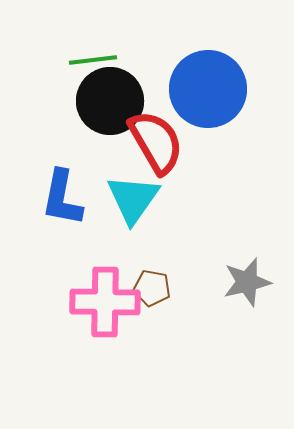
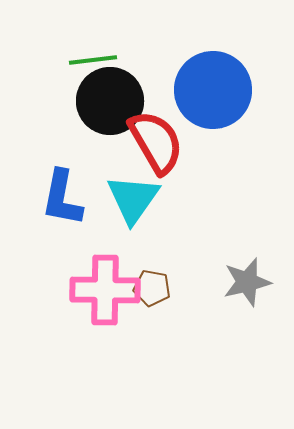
blue circle: moved 5 px right, 1 px down
pink cross: moved 12 px up
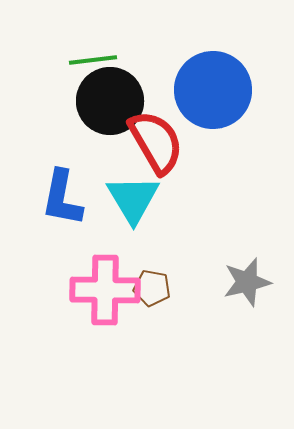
cyan triangle: rotated 6 degrees counterclockwise
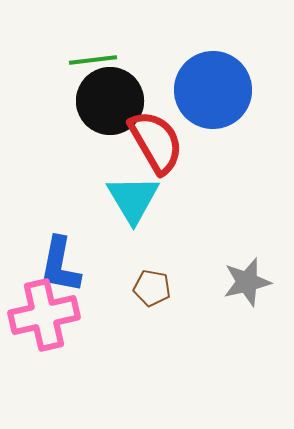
blue L-shape: moved 2 px left, 67 px down
pink cross: moved 61 px left, 25 px down; rotated 14 degrees counterclockwise
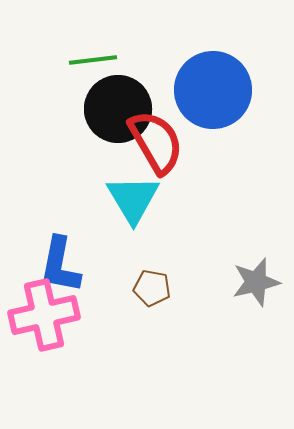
black circle: moved 8 px right, 8 px down
gray star: moved 9 px right
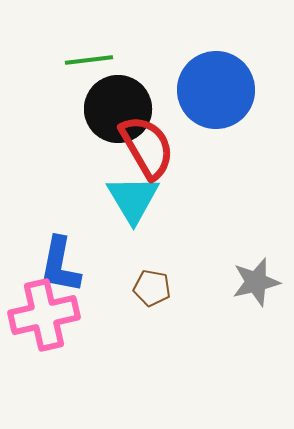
green line: moved 4 px left
blue circle: moved 3 px right
red semicircle: moved 9 px left, 5 px down
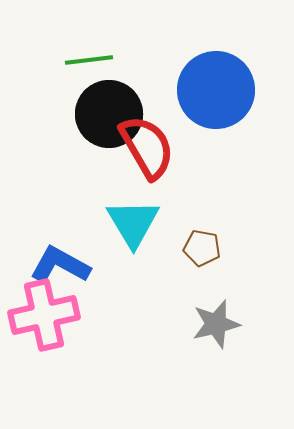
black circle: moved 9 px left, 5 px down
cyan triangle: moved 24 px down
blue L-shape: rotated 108 degrees clockwise
gray star: moved 40 px left, 42 px down
brown pentagon: moved 50 px right, 40 px up
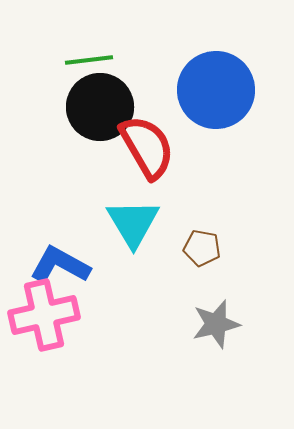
black circle: moved 9 px left, 7 px up
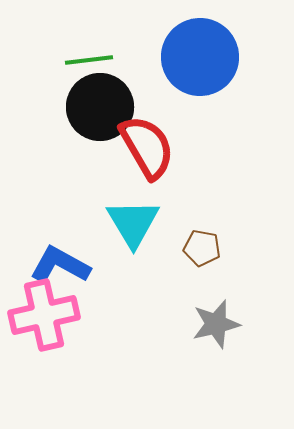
blue circle: moved 16 px left, 33 px up
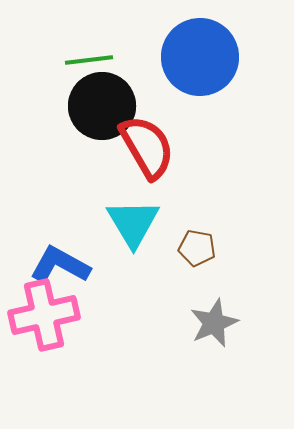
black circle: moved 2 px right, 1 px up
brown pentagon: moved 5 px left
gray star: moved 2 px left, 1 px up; rotated 9 degrees counterclockwise
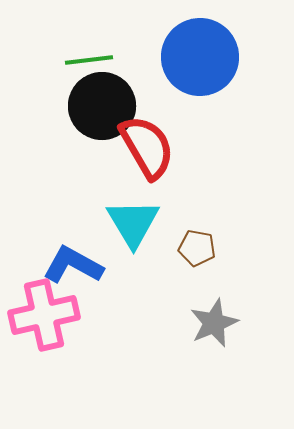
blue L-shape: moved 13 px right
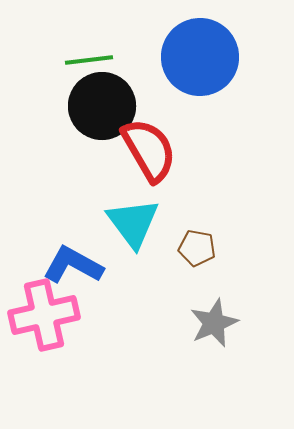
red semicircle: moved 2 px right, 3 px down
cyan triangle: rotated 6 degrees counterclockwise
